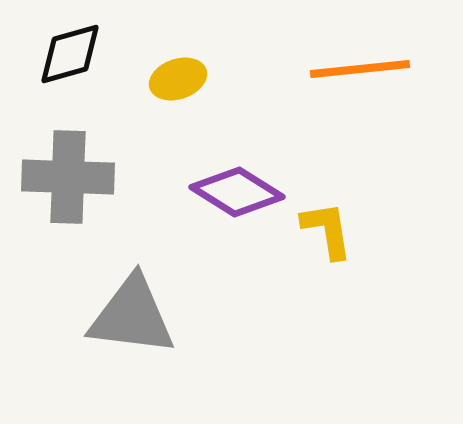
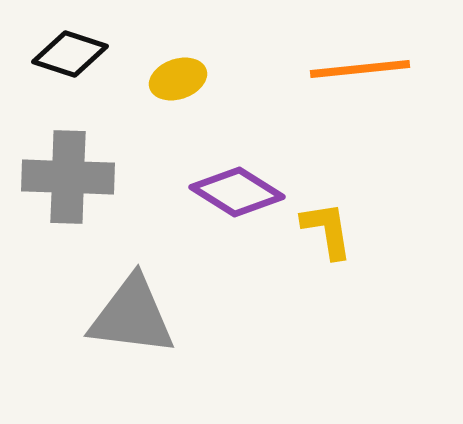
black diamond: rotated 34 degrees clockwise
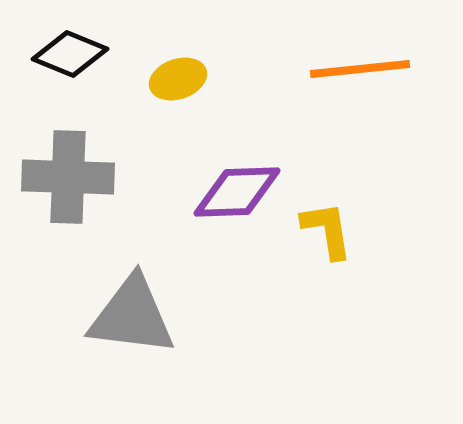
black diamond: rotated 4 degrees clockwise
purple diamond: rotated 34 degrees counterclockwise
